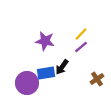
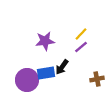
purple star: rotated 18 degrees counterclockwise
brown cross: rotated 24 degrees clockwise
purple circle: moved 3 px up
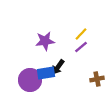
black arrow: moved 4 px left
purple circle: moved 3 px right
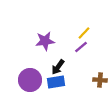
yellow line: moved 3 px right, 1 px up
blue rectangle: moved 10 px right, 9 px down
brown cross: moved 3 px right, 1 px down; rotated 16 degrees clockwise
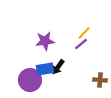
purple line: moved 3 px up
blue rectangle: moved 11 px left, 13 px up
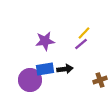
black arrow: moved 7 px right, 2 px down; rotated 133 degrees counterclockwise
brown cross: rotated 24 degrees counterclockwise
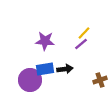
purple star: rotated 12 degrees clockwise
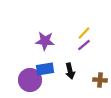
purple line: moved 3 px right, 1 px down
black arrow: moved 5 px right, 2 px down; rotated 84 degrees clockwise
brown cross: rotated 24 degrees clockwise
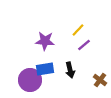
yellow line: moved 6 px left, 3 px up
black arrow: moved 1 px up
brown cross: rotated 32 degrees clockwise
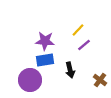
blue rectangle: moved 9 px up
